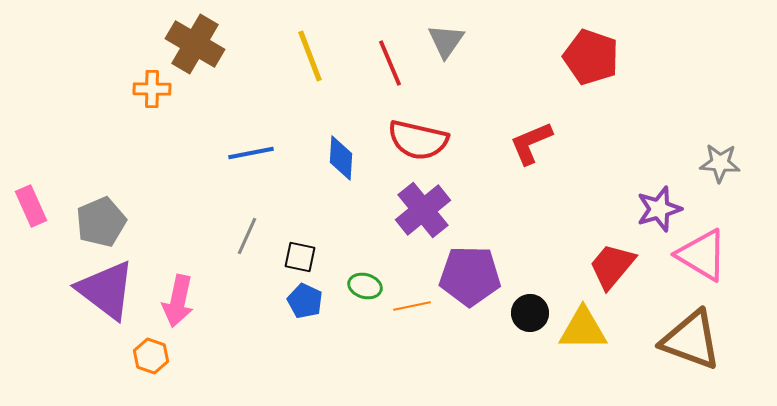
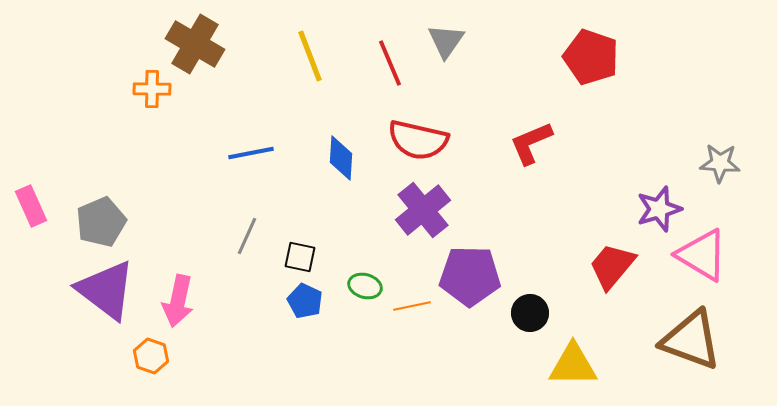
yellow triangle: moved 10 px left, 36 px down
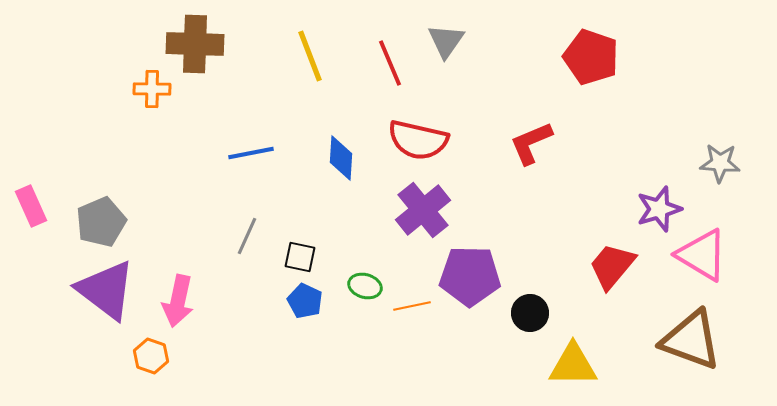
brown cross: rotated 28 degrees counterclockwise
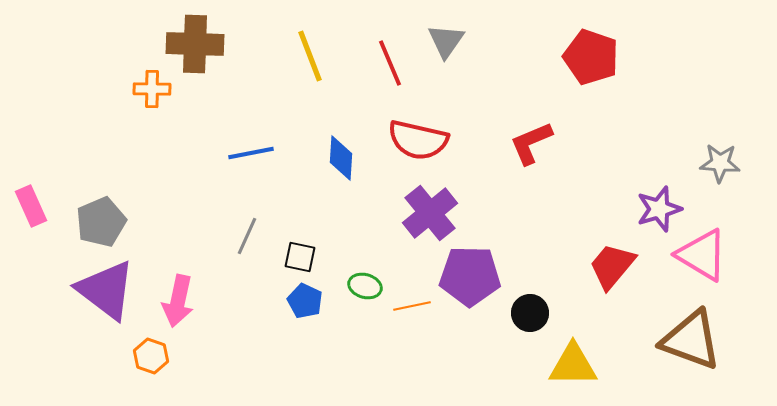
purple cross: moved 7 px right, 3 px down
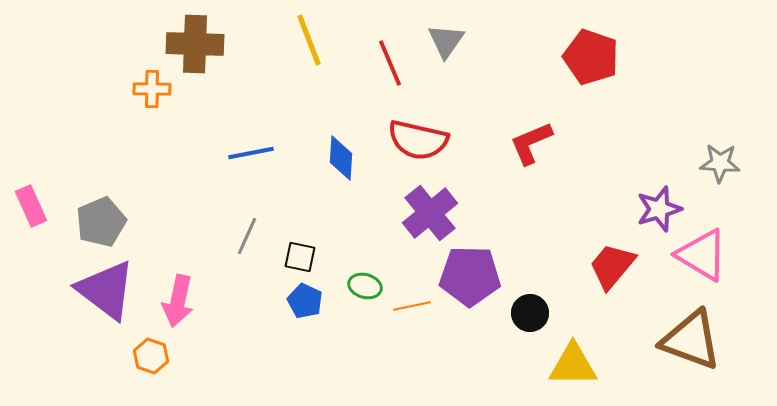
yellow line: moved 1 px left, 16 px up
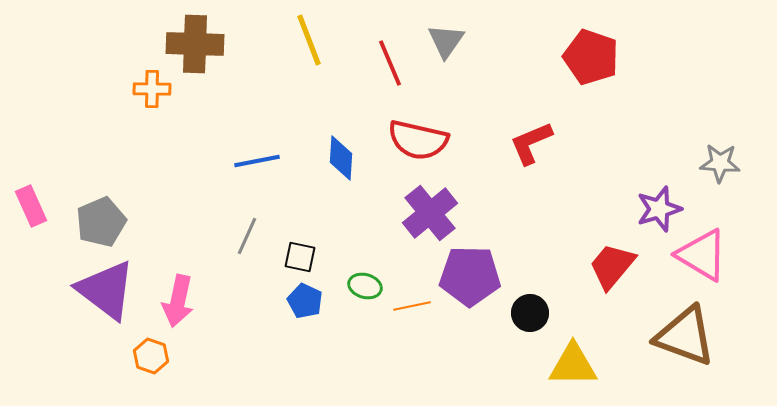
blue line: moved 6 px right, 8 px down
brown triangle: moved 6 px left, 4 px up
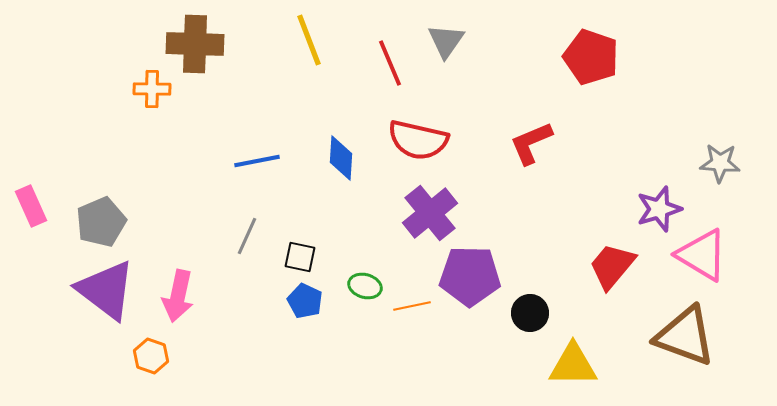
pink arrow: moved 5 px up
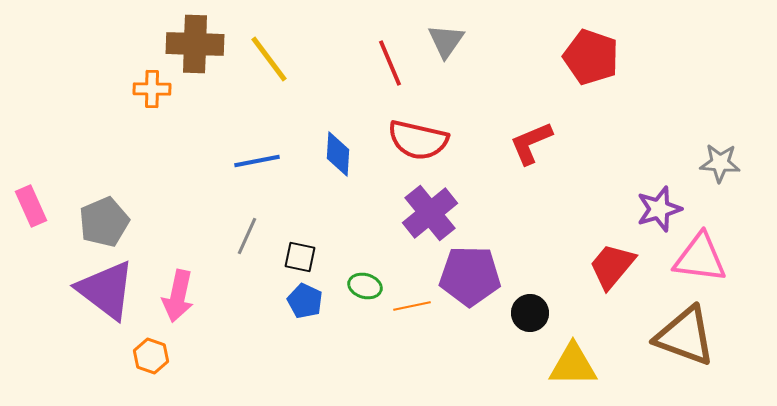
yellow line: moved 40 px left, 19 px down; rotated 16 degrees counterclockwise
blue diamond: moved 3 px left, 4 px up
gray pentagon: moved 3 px right
pink triangle: moved 2 px left, 3 px down; rotated 24 degrees counterclockwise
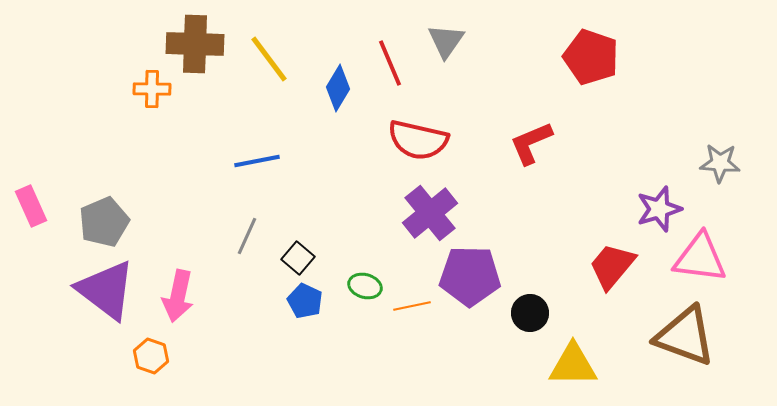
blue diamond: moved 66 px up; rotated 27 degrees clockwise
black square: moved 2 px left, 1 px down; rotated 28 degrees clockwise
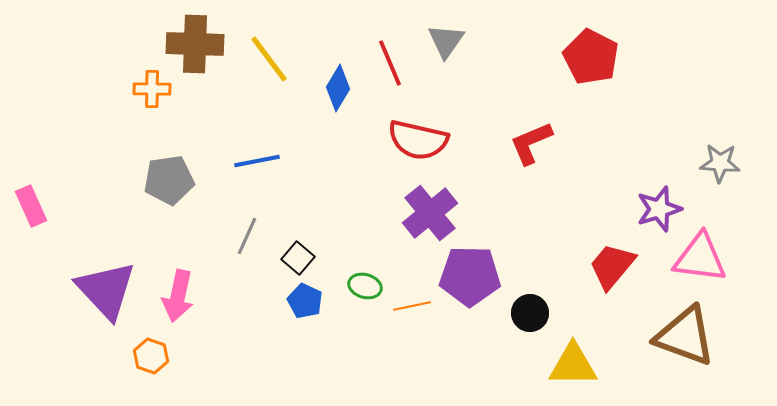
red pentagon: rotated 8 degrees clockwise
gray pentagon: moved 65 px right, 42 px up; rotated 15 degrees clockwise
purple triangle: rotated 10 degrees clockwise
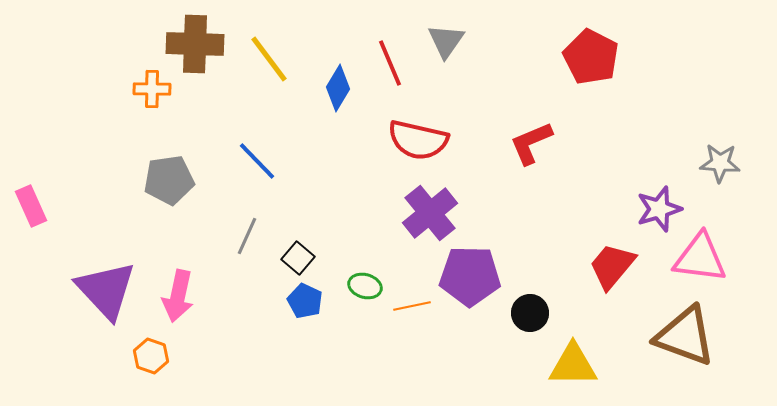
blue line: rotated 57 degrees clockwise
